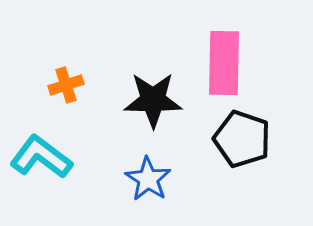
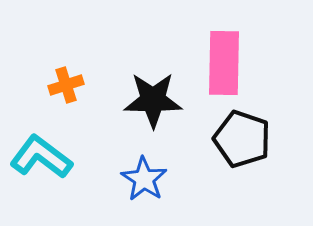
blue star: moved 4 px left
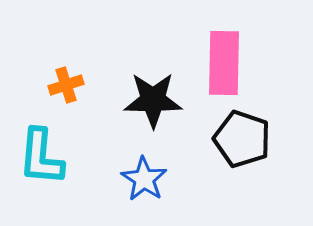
cyan L-shape: rotated 122 degrees counterclockwise
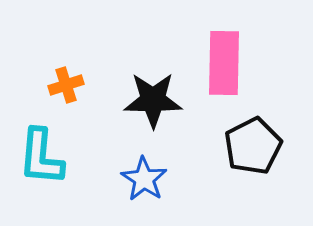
black pentagon: moved 11 px right, 7 px down; rotated 26 degrees clockwise
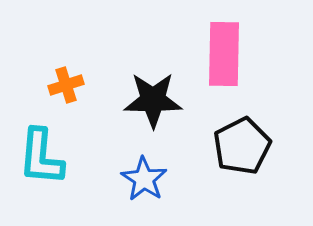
pink rectangle: moved 9 px up
black pentagon: moved 11 px left
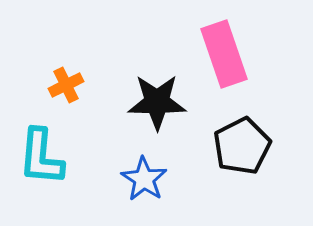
pink rectangle: rotated 20 degrees counterclockwise
orange cross: rotated 8 degrees counterclockwise
black star: moved 4 px right, 2 px down
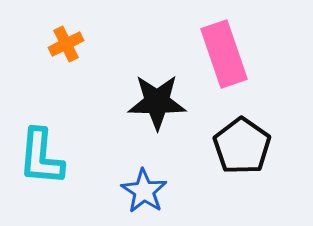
orange cross: moved 41 px up
black pentagon: rotated 10 degrees counterclockwise
blue star: moved 12 px down
